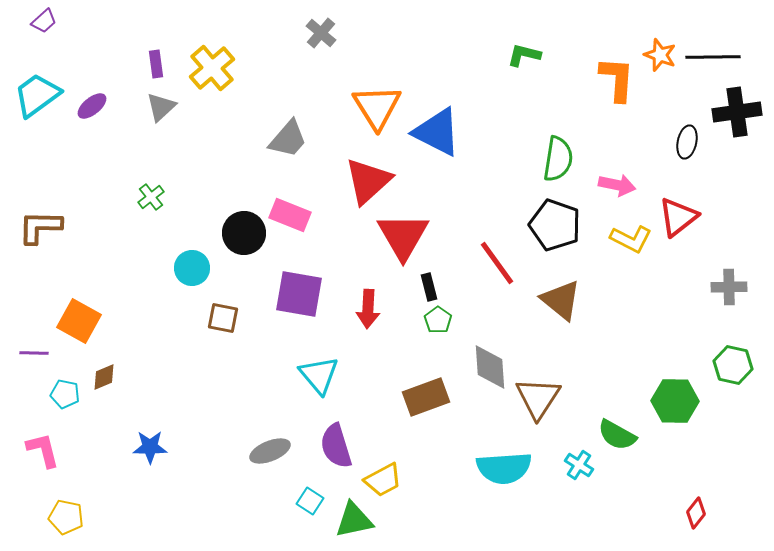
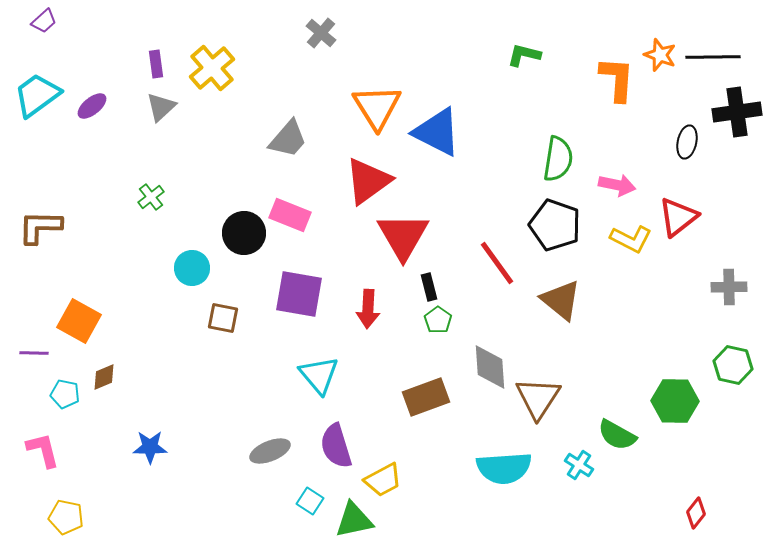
red triangle at (368, 181): rotated 6 degrees clockwise
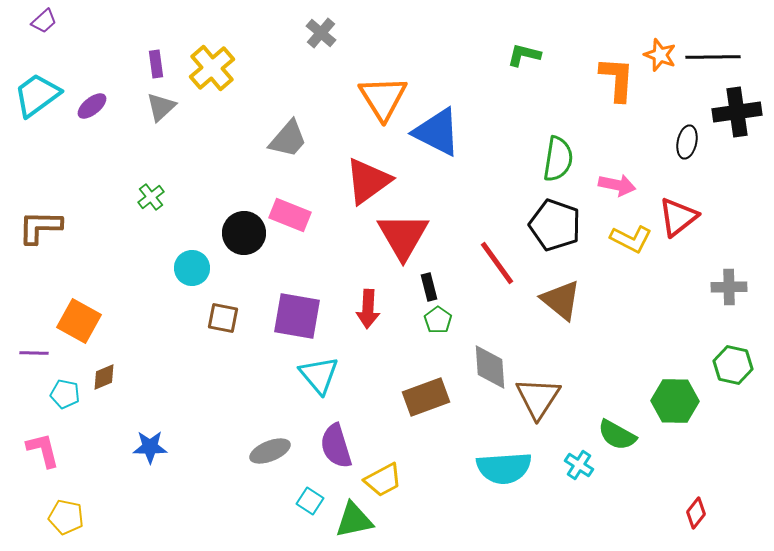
orange triangle at (377, 107): moved 6 px right, 9 px up
purple square at (299, 294): moved 2 px left, 22 px down
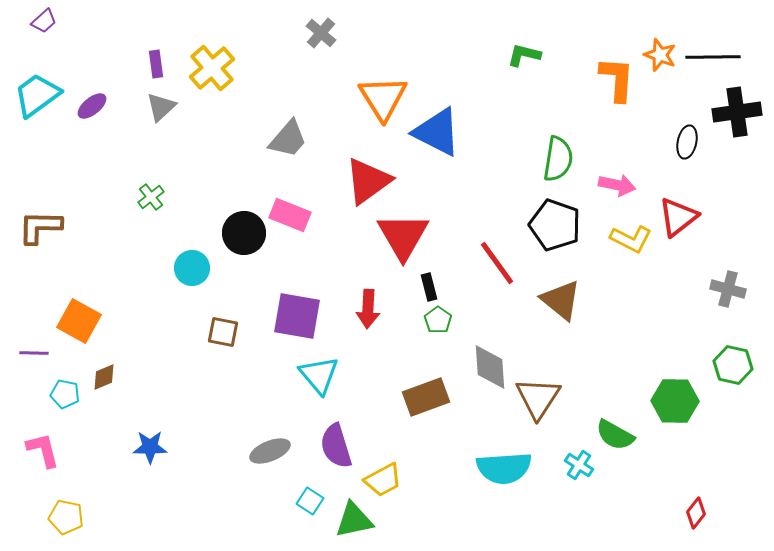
gray cross at (729, 287): moved 1 px left, 2 px down; rotated 16 degrees clockwise
brown square at (223, 318): moved 14 px down
green semicircle at (617, 435): moved 2 px left
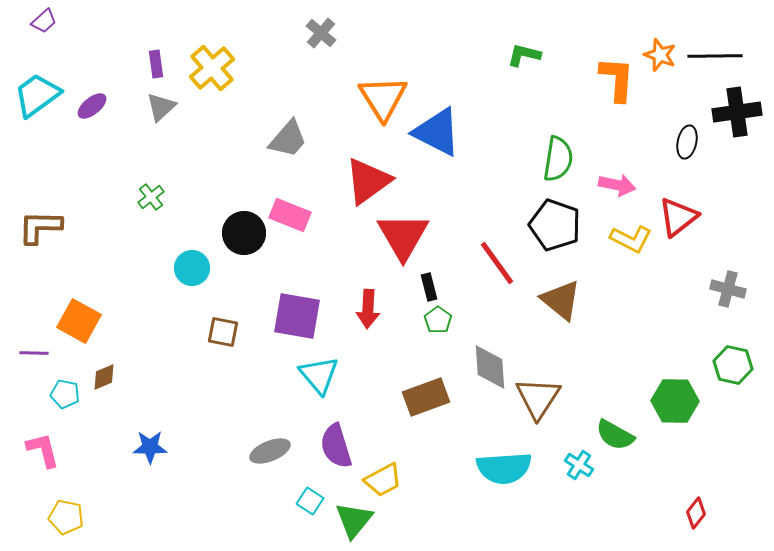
black line at (713, 57): moved 2 px right, 1 px up
green triangle at (354, 520): rotated 39 degrees counterclockwise
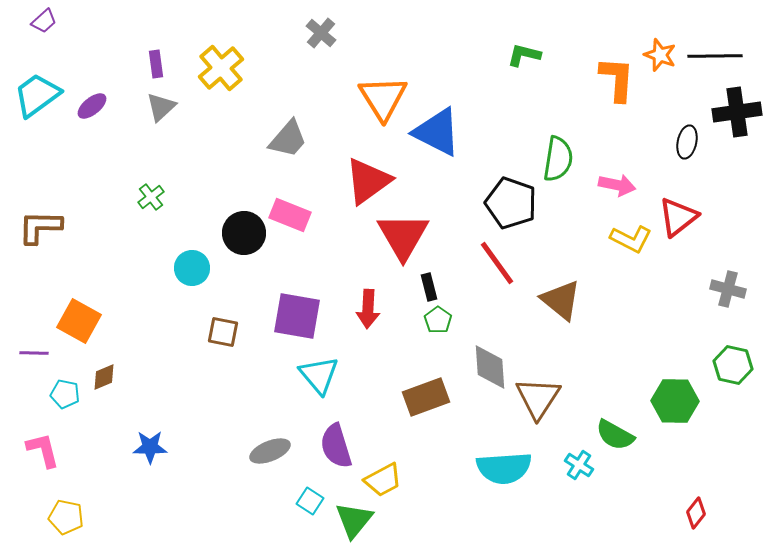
yellow cross at (212, 68): moved 9 px right
black pentagon at (555, 225): moved 44 px left, 22 px up
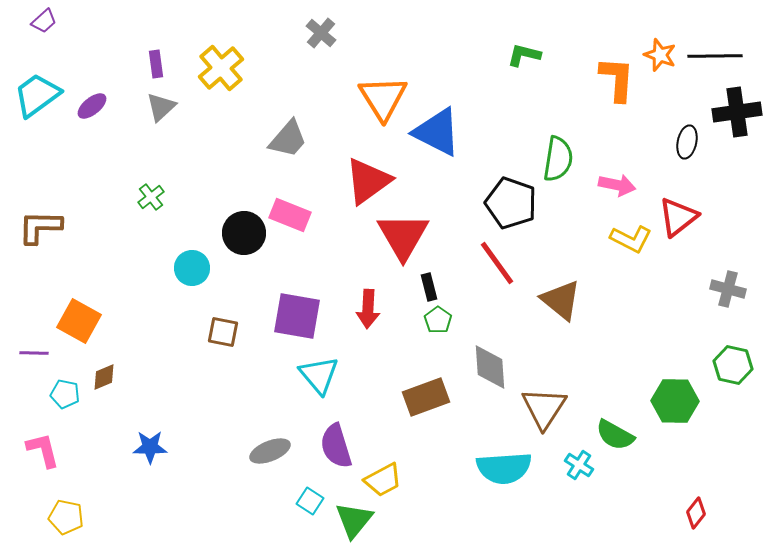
brown triangle at (538, 398): moved 6 px right, 10 px down
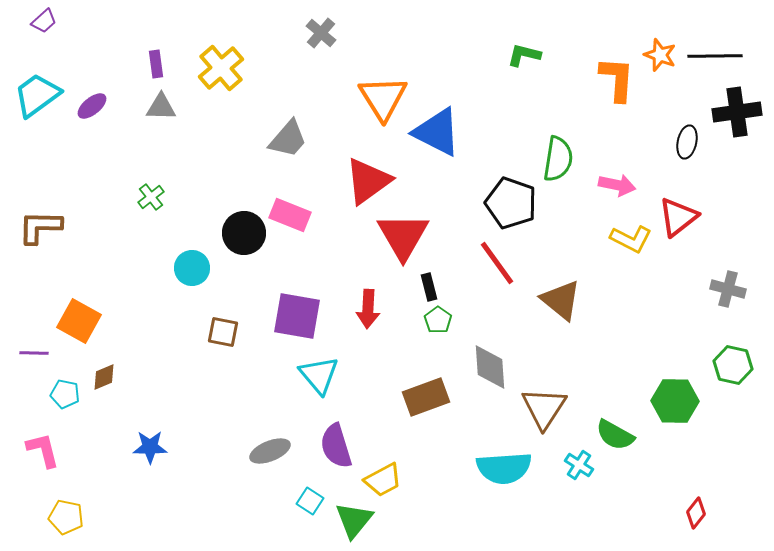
gray triangle at (161, 107): rotated 44 degrees clockwise
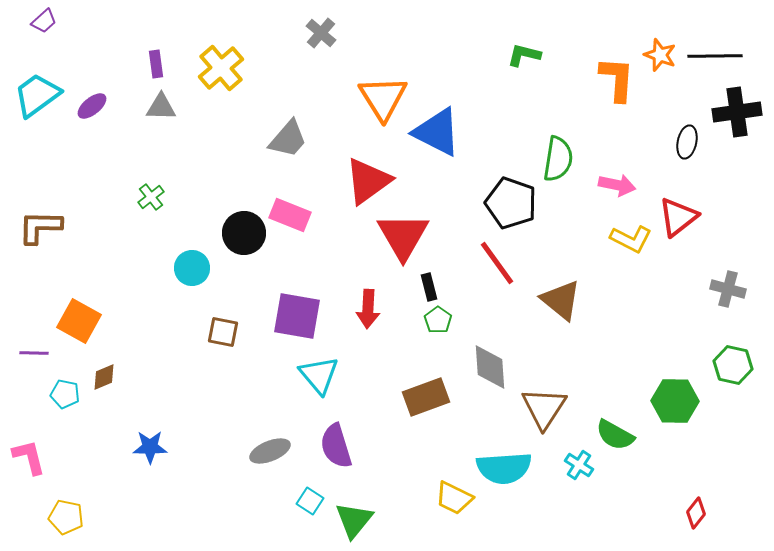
pink L-shape at (43, 450): moved 14 px left, 7 px down
yellow trapezoid at (383, 480): moved 71 px right, 18 px down; rotated 54 degrees clockwise
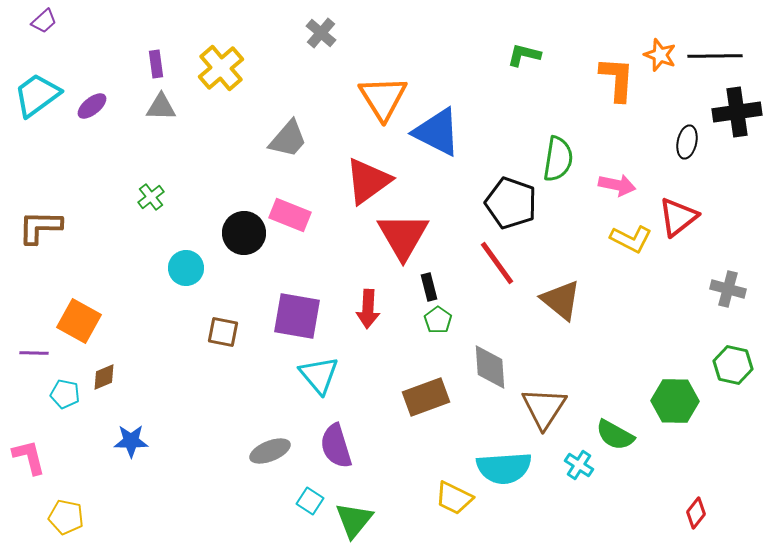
cyan circle at (192, 268): moved 6 px left
blue star at (150, 447): moved 19 px left, 6 px up
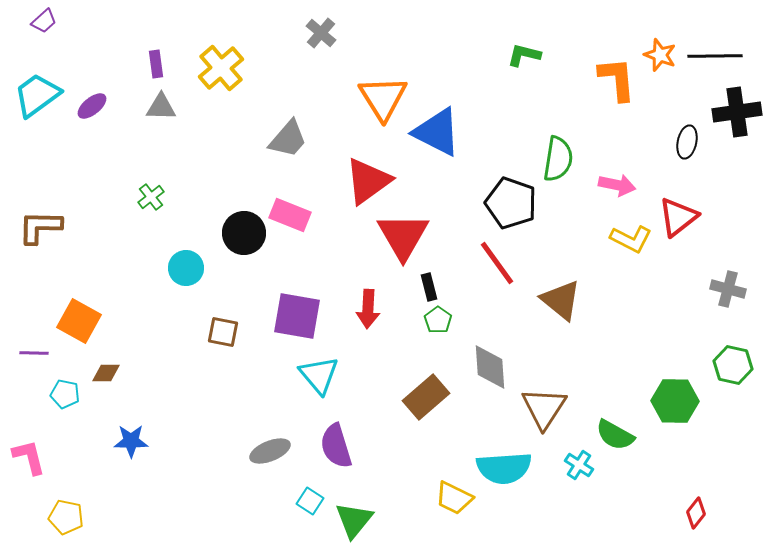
orange L-shape at (617, 79): rotated 9 degrees counterclockwise
brown diamond at (104, 377): moved 2 px right, 4 px up; rotated 24 degrees clockwise
brown rectangle at (426, 397): rotated 21 degrees counterclockwise
